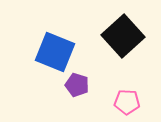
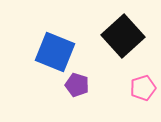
pink pentagon: moved 16 px right, 14 px up; rotated 20 degrees counterclockwise
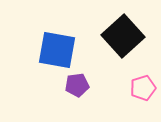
blue square: moved 2 px right, 2 px up; rotated 12 degrees counterclockwise
purple pentagon: rotated 25 degrees counterclockwise
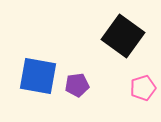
black square: rotated 12 degrees counterclockwise
blue square: moved 19 px left, 26 px down
